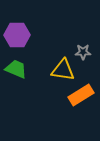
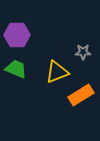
yellow triangle: moved 6 px left, 2 px down; rotated 30 degrees counterclockwise
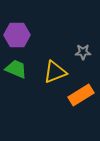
yellow triangle: moved 2 px left
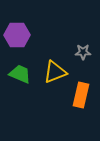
green trapezoid: moved 4 px right, 5 px down
orange rectangle: rotated 45 degrees counterclockwise
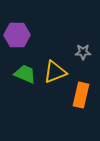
green trapezoid: moved 5 px right
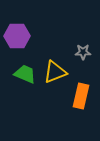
purple hexagon: moved 1 px down
orange rectangle: moved 1 px down
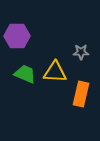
gray star: moved 2 px left
yellow triangle: rotated 25 degrees clockwise
orange rectangle: moved 2 px up
